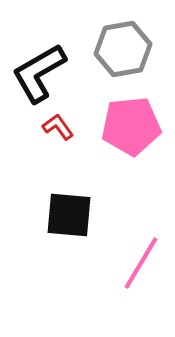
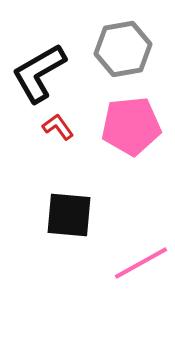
pink line: rotated 30 degrees clockwise
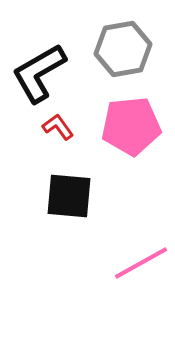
black square: moved 19 px up
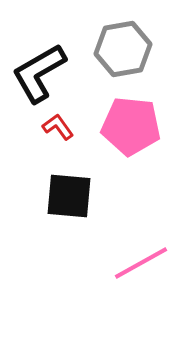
pink pentagon: rotated 12 degrees clockwise
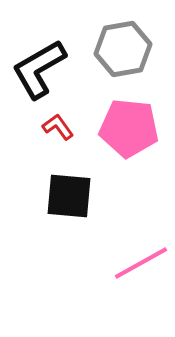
black L-shape: moved 4 px up
pink pentagon: moved 2 px left, 2 px down
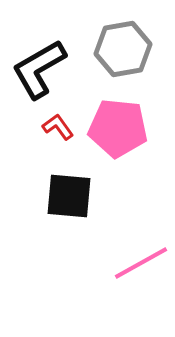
pink pentagon: moved 11 px left
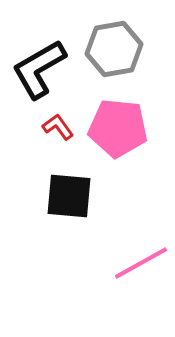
gray hexagon: moved 9 px left
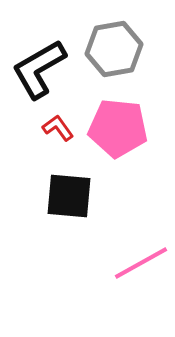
red L-shape: moved 1 px down
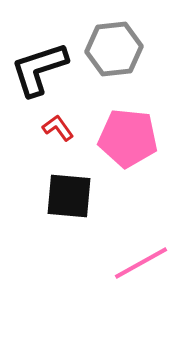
gray hexagon: rotated 4 degrees clockwise
black L-shape: rotated 12 degrees clockwise
pink pentagon: moved 10 px right, 10 px down
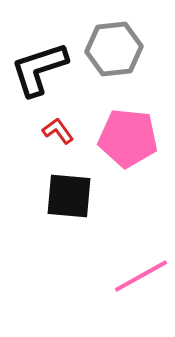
red L-shape: moved 3 px down
pink line: moved 13 px down
